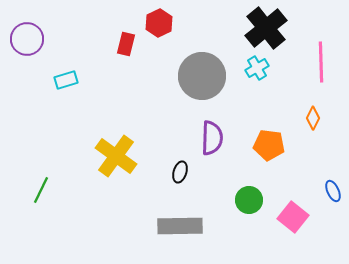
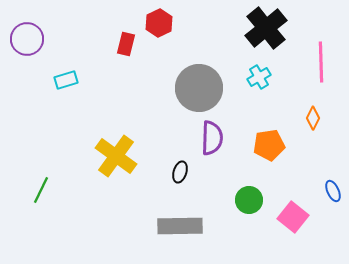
cyan cross: moved 2 px right, 9 px down
gray circle: moved 3 px left, 12 px down
orange pentagon: rotated 16 degrees counterclockwise
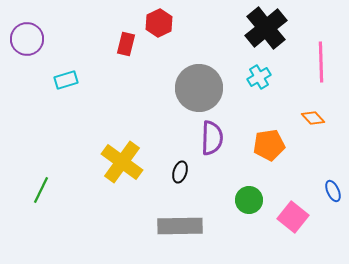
orange diamond: rotated 70 degrees counterclockwise
yellow cross: moved 6 px right, 6 px down
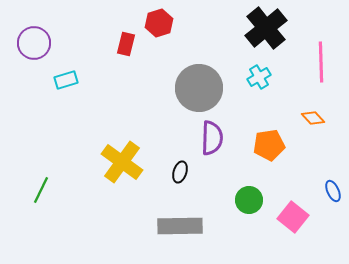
red hexagon: rotated 8 degrees clockwise
purple circle: moved 7 px right, 4 px down
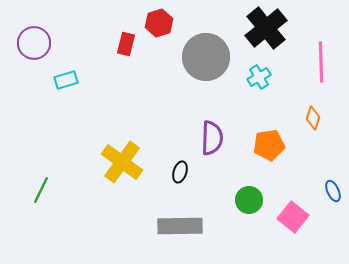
gray circle: moved 7 px right, 31 px up
orange diamond: rotated 60 degrees clockwise
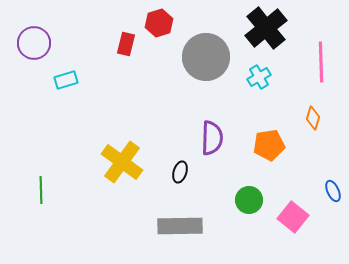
green line: rotated 28 degrees counterclockwise
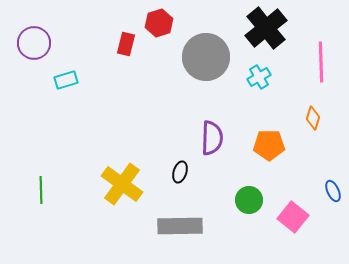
orange pentagon: rotated 8 degrees clockwise
yellow cross: moved 22 px down
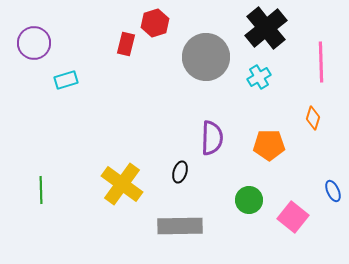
red hexagon: moved 4 px left
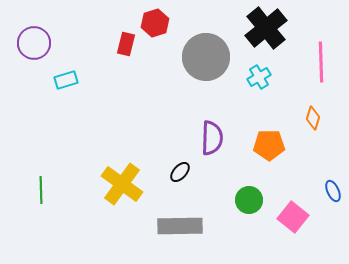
black ellipse: rotated 25 degrees clockwise
